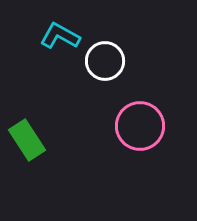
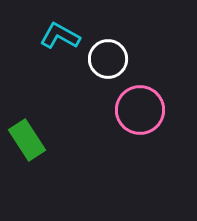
white circle: moved 3 px right, 2 px up
pink circle: moved 16 px up
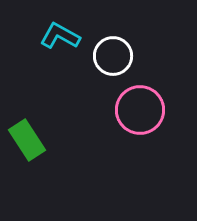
white circle: moved 5 px right, 3 px up
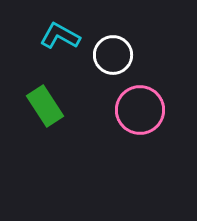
white circle: moved 1 px up
green rectangle: moved 18 px right, 34 px up
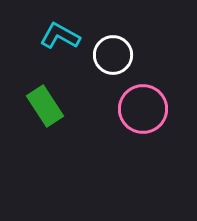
pink circle: moved 3 px right, 1 px up
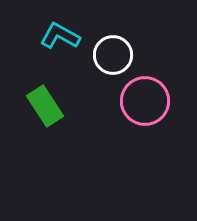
pink circle: moved 2 px right, 8 px up
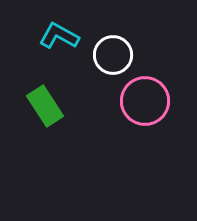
cyan L-shape: moved 1 px left
